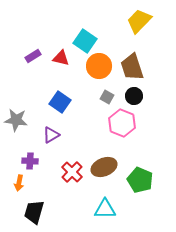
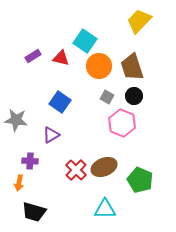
red cross: moved 4 px right, 2 px up
black trapezoid: rotated 90 degrees counterclockwise
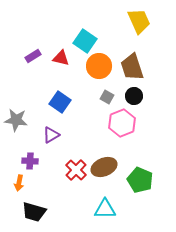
yellow trapezoid: rotated 112 degrees clockwise
pink hexagon: rotated 16 degrees clockwise
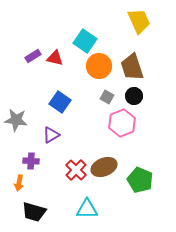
red triangle: moved 6 px left
purple cross: moved 1 px right
cyan triangle: moved 18 px left
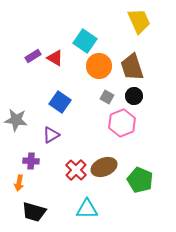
red triangle: rotated 18 degrees clockwise
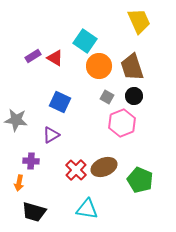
blue square: rotated 10 degrees counterclockwise
cyan triangle: rotated 10 degrees clockwise
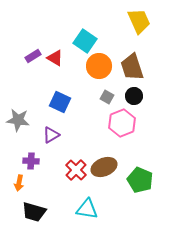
gray star: moved 2 px right
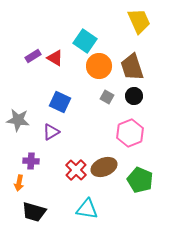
pink hexagon: moved 8 px right, 10 px down
purple triangle: moved 3 px up
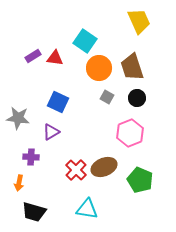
red triangle: rotated 24 degrees counterclockwise
orange circle: moved 2 px down
black circle: moved 3 px right, 2 px down
blue square: moved 2 px left
gray star: moved 2 px up
purple cross: moved 4 px up
